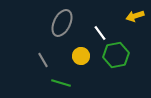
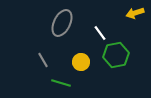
yellow arrow: moved 3 px up
yellow circle: moved 6 px down
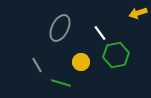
yellow arrow: moved 3 px right
gray ellipse: moved 2 px left, 5 px down
gray line: moved 6 px left, 5 px down
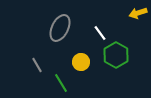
green hexagon: rotated 20 degrees counterclockwise
green line: rotated 42 degrees clockwise
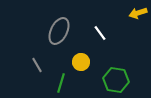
gray ellipse: moved 1 px left, 3 px down
green hexagon: moved 25 px down; rotated 20 degrees counterclockwise
green line: rotated 48 degrees clockwise
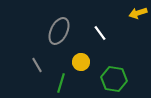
green hexagon: moved 2 px left, 1 px up
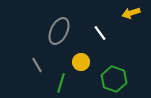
yellow arrow: moved 7 px left
green hexagon: rotated 10 degrees clockwise
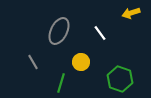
gray line: moved 4 px left, 3 px up
green hexagon: moved 6 px right
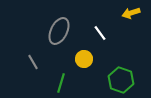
yellow circle: moved 3 px right, 3 px up
green hexagon: moved 1 px right, 1 px down
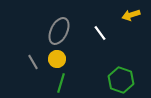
yellow arrow: moved 2 px down
yellow circle: moved 27 px left
